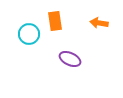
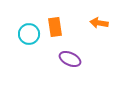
orange rectangle: moved 6 px down
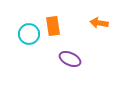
orange rectangle: moved 2 px left, 1 px up
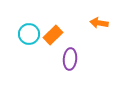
orange rectangle: moved 9 px down; rotated 54 degrees clockwise
purple ellipse: rotated 70 degrees clockwise
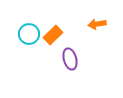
orange arrow: moved 2 px left, 1 px down; rotated 18 degrees counterclockwise
purple ellipse: rotated 20 degrees counterclockwise
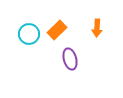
orange arrow: moved 4 px down; rotated 78 degrees counterclockwise
orange rectangle: moved 4 px right, 5 px up
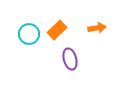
orange arrow: rotated 102 degrees counterclockwise
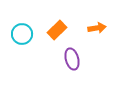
cyan circle: moved 7 px left
purple ellipse: moved 2 px right
